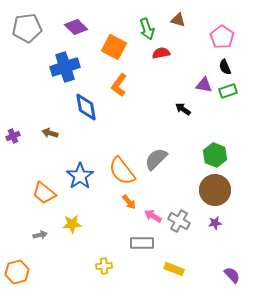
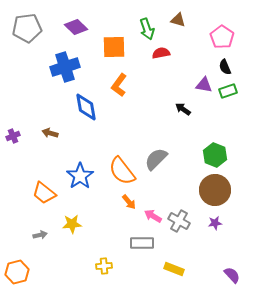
orange square: rotated 30 degrees counterclockwise
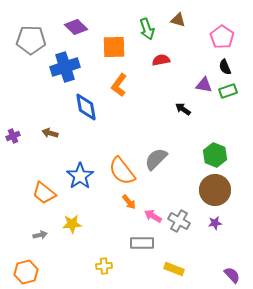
gray pentagon: moved 4 px right, 12 px down; rotated 8 degrees clockwise
red semicircle: moved 7 px down
orange hexagon: moved 9 px right
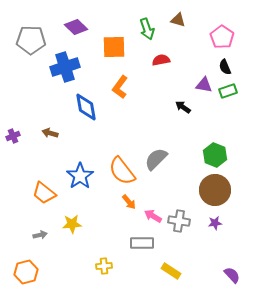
orange L-shape: moved 1 px right, 2 px down
black arrow: moved 2 px up
gray cross: rotated 20 degrees counterclockwise
yellow rectangle: moved 3 px left, 2 px down; rotated 12 degrees clockwise
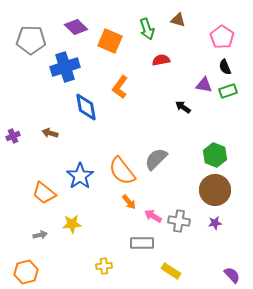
orange square: moved 4 px left, 6 px up; rotated 25 degrees clockwise
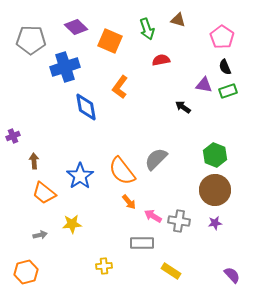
brown arrow: moved 16 px left, 28 px down; rotated 70 degrees clockwise
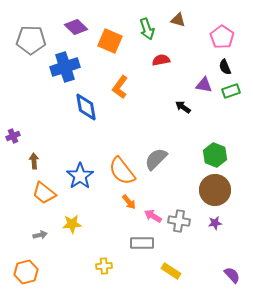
green rectangle: moved 3 px right
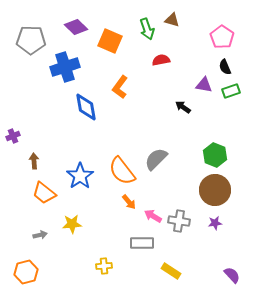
brown triangle: moved 6 px left
